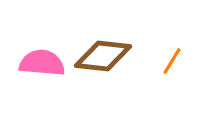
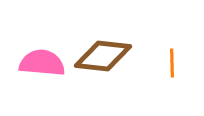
orange line: moved 2 px down; rotated 32 degrees counterclockwise
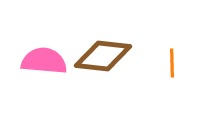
pink semicircle: moved 2 px right, 2 px up
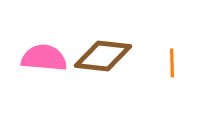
pink semicircle: moved 3 px up
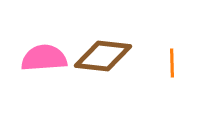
pink semicircle: rotated 9 degrees counterclockwise
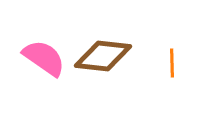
pink semicircle: rotated 39 degrees clockwise
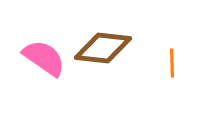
brown diamond: moved 8 px up
